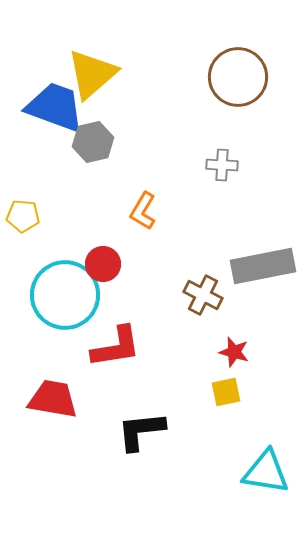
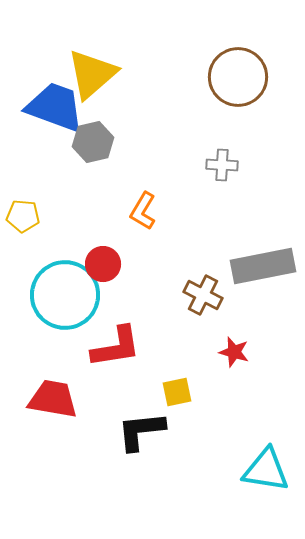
yellow square: moved 49 px left
cyan triangle: moved 2 px up
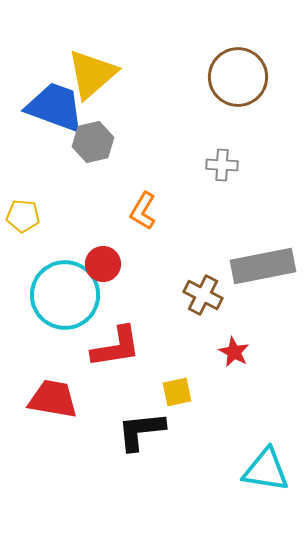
red star: rotated 12 degrees clockwise
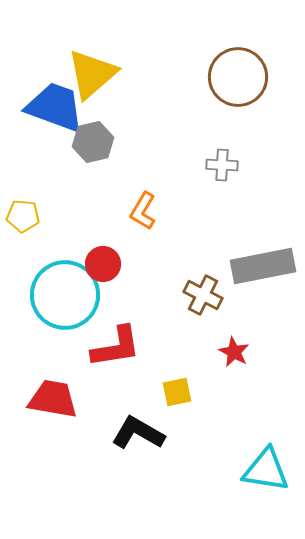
black L-shape: moved 3 px left, 2 px down; rotated 36 degrees clockwise
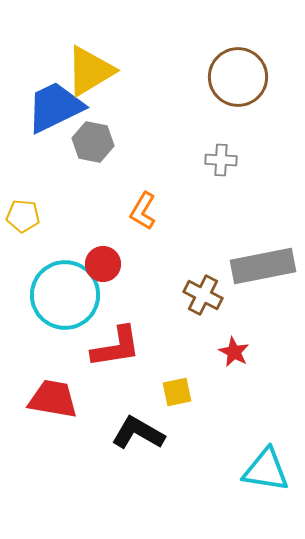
yellow triangle: moved 2 px left, 3 px up; rotated 10 degrees clockwise
blue trapezoid: rotated 46 degrees counterclockwise
gray hexagon: rotated 24 degrees clockwise
gray cross: moved 1 px left, 5 px up
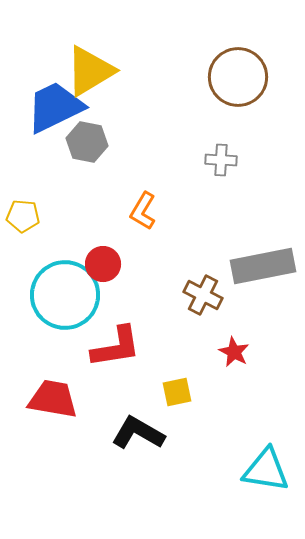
gray hexagon: moved 6 px left
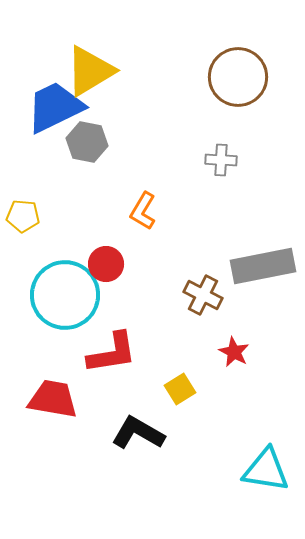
red circle: moved 3 px right
red L-shape: moved 4 px left, 6 px down
yellow square: moved 3 px right, 3 px up; rotated 20 degrees counterclockwise
